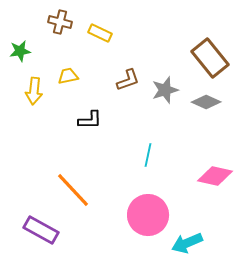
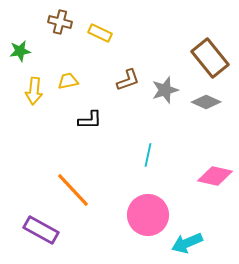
yellow trapezoid: moved 5 px down
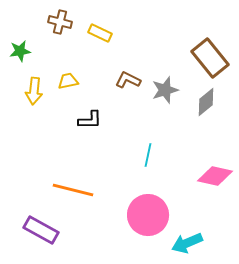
brown L-shape: rotated 135 degrees counterclockwise
gray diamond: rotated 64 degrees counterclockwise
orange line: rotated 33 degrees counterclockwise
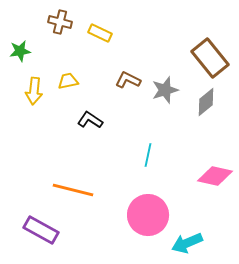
black L-shape: rotated 145 degrees counterclockwise
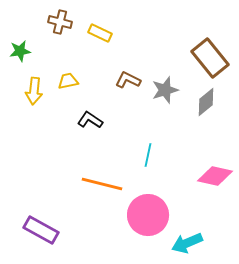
orange line: moved 29 px right, 6 px up
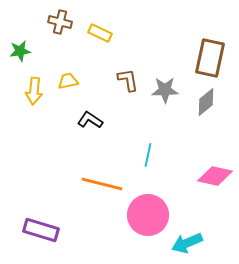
brown rectangle: rotated 51 degrees clockwise
brown L-shape: rotated 55 degrees clockwise
gray star: rotated 16 degrees clockwise
purple rectangle: rotated 12 degrees counterclockwise
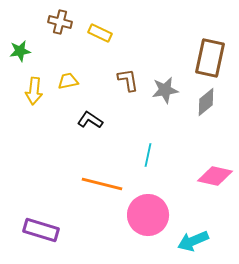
gray star: rotated 8 degrees counterclockwise
cyan arrow: moved 6 px right, 2 px up
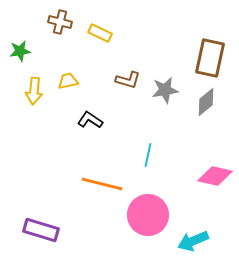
brown L-shape: rotated 115 degrees clockwise
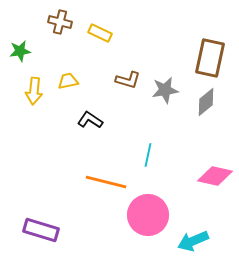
orange line: moved 4 px right, 2 px up
